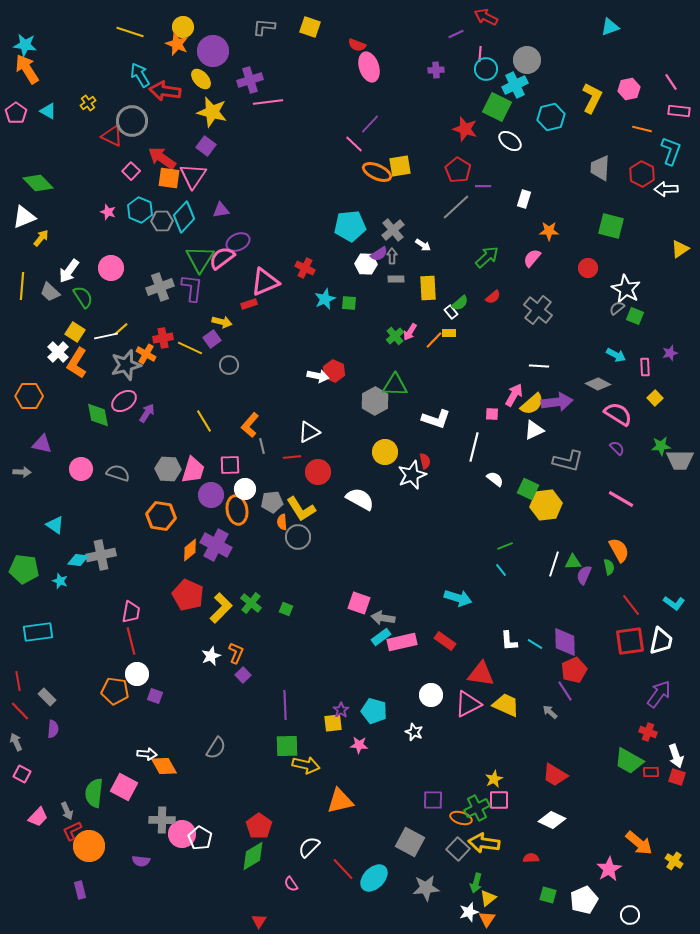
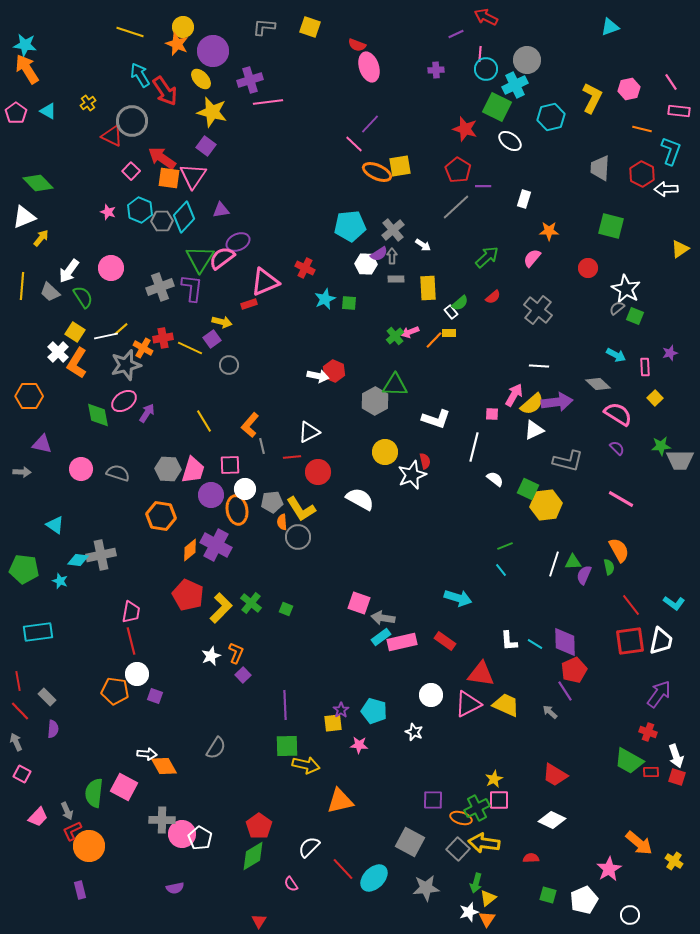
red arrow at (165, 91): rotated 132 degrees counterclockwise
pink arrow at (410, 332): rotated 36 degrees clockwise
orange cross at (146, 354): moved 3 px left, 6 px up
gray diamond at (598, 384): rotated 15 degrees clockwise
purple semicircle at (141, 861): moved 34 px right, 27 px down; rotated 18 degrees counterclockwise
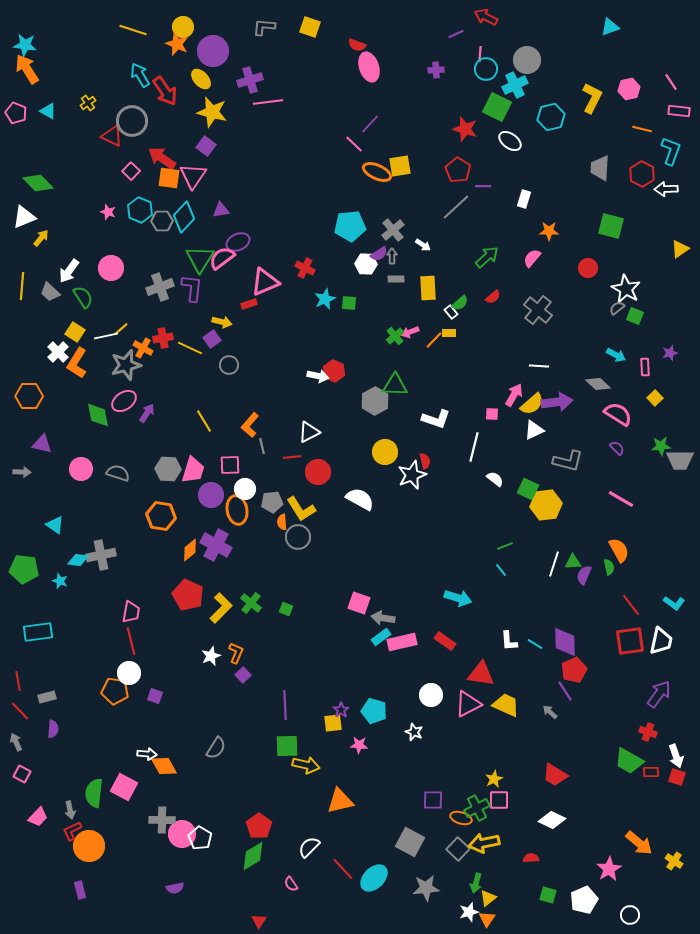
yellow line at (130, 32): moved 3 px right, 2 px up
pink pentagon at (16, 113): rotated 15 degrees counterclockwise
white circle at (137, 674): moved 8 px left, 1 px up
gray rectangle at (47, 697): rotated 60 degrees counterclockwise
gray arrow at (67, 811): moved 3 px right, 1 px up; rotated 12 degrees clockwise
yellow arrow at (484, 843): rotated 20 degrees counterclockwise
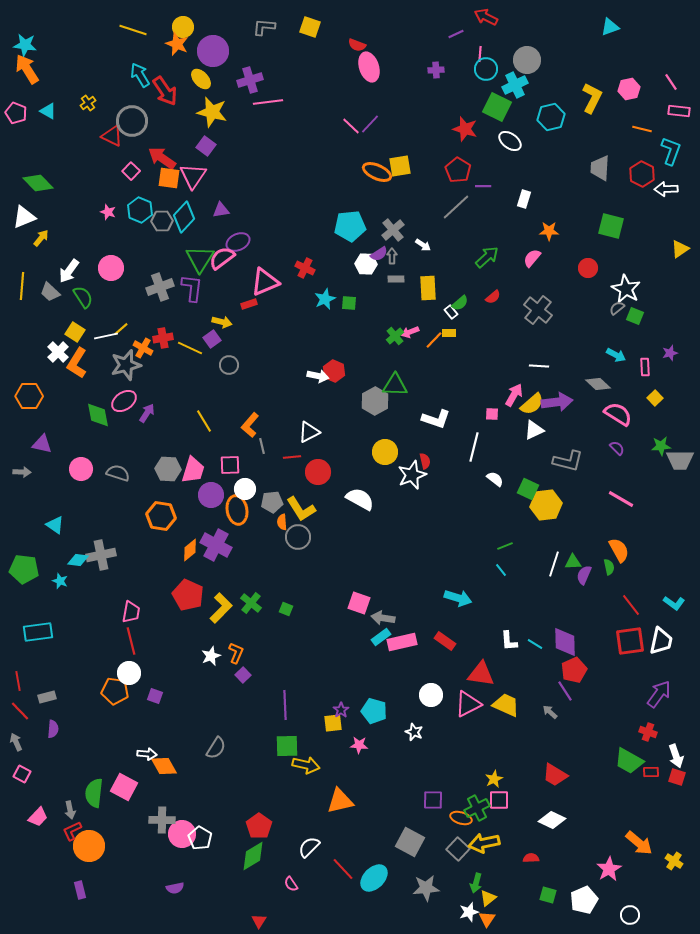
pink line at (354, 144): moved 3 px left, 18 px up
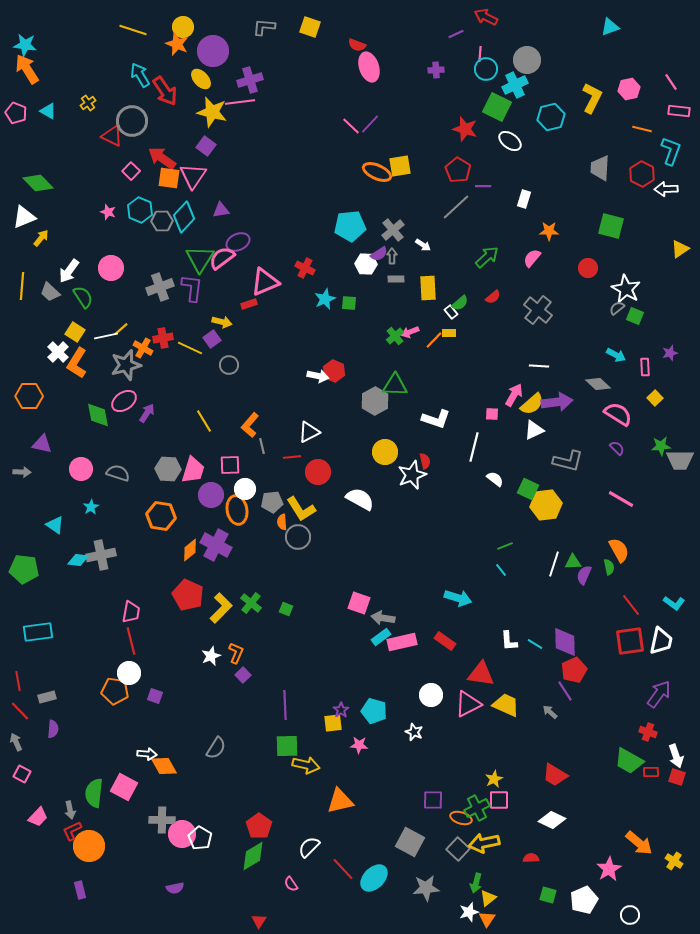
pink line at (268, 102): moved 28 px left
cyan star at (60, 581): moved 31 px right, 74 px up; rotated 21 degrees clockwise
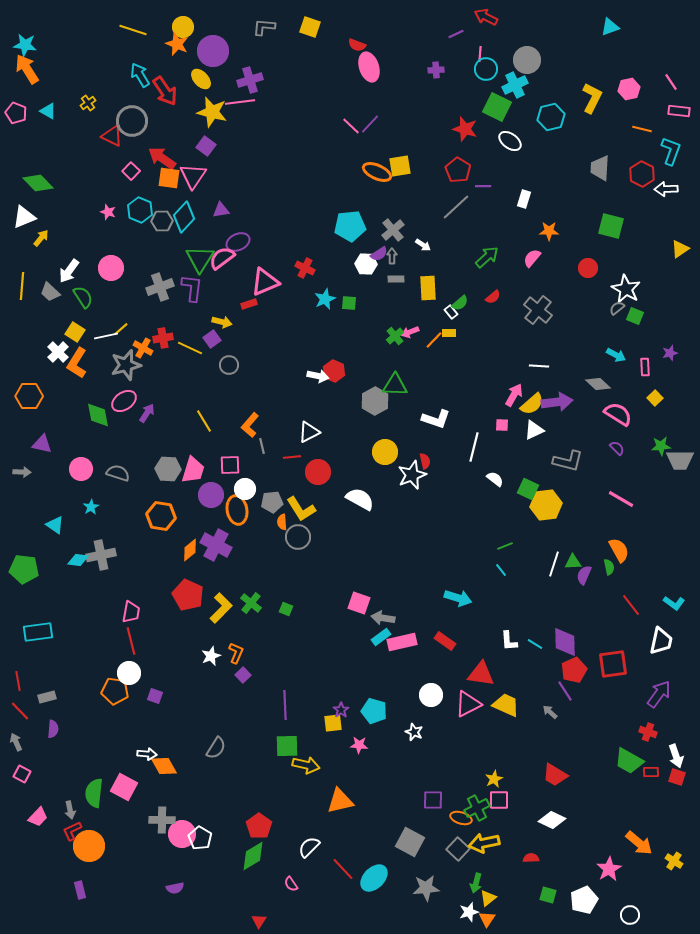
pink square at (492, 414): moved 10 px right, 11 px down
red square at (630, 641): moved 17 px left, 23 px down
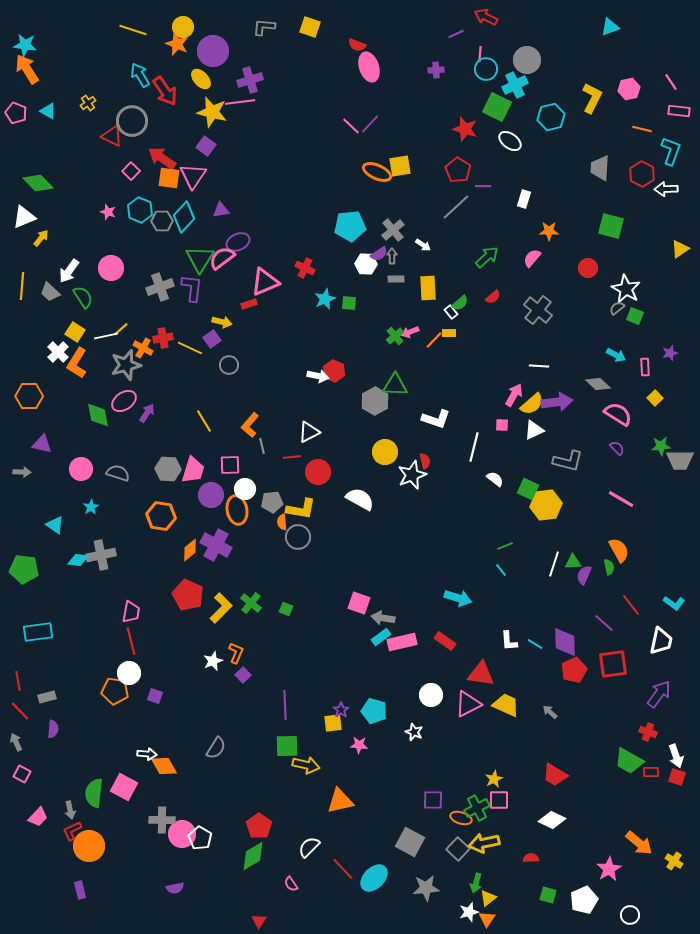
yellow L-shape at (301, 509): rotated 48 degrees counterclockwise
white star at (211, 656): moved 2 px right, 5 px down
purple line at (565, 691): moved 39 px right, 68 px up; rotated 15 degrees counterclockwise
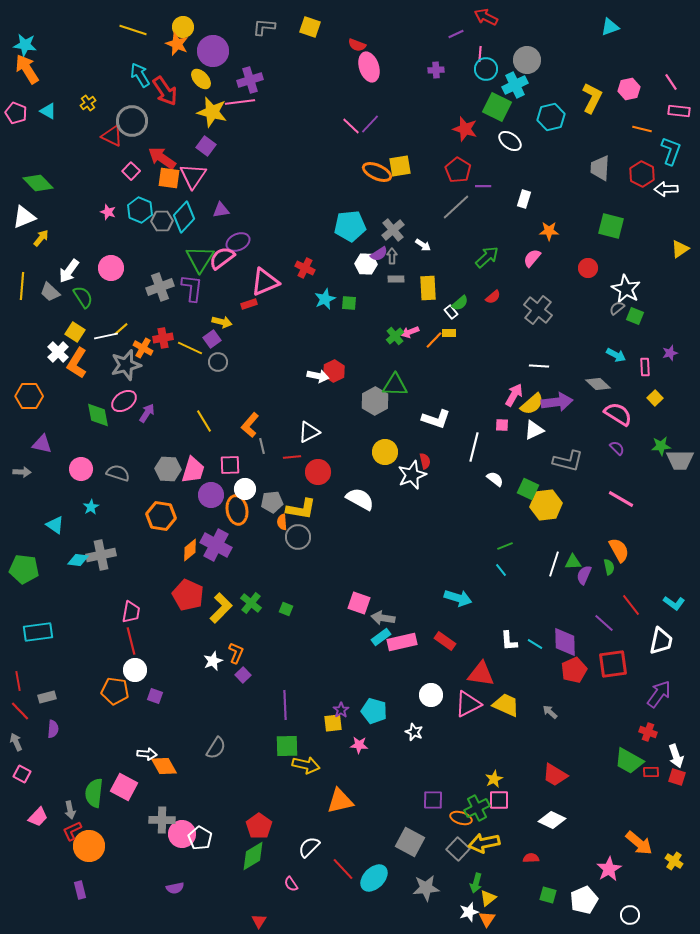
gray circle at (229, 365): moved 11 px left, 3 px up
red hexagon at (334, 371): rotated 10 degrees clockwise
white circle at (129, 673): moved 6 px right, 3 px up
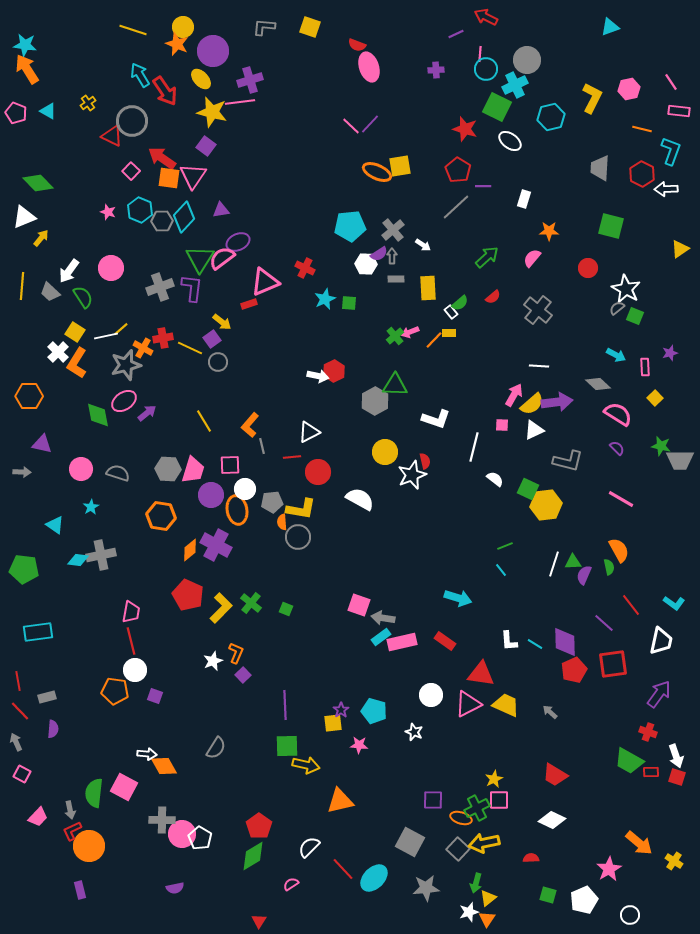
yellow arrow at (222, 322): rotated 24 degrees clockwise
purple arrow at (147, 413): rotated 18 degrees clockwise
green star at (661, 446): rotated 18 degrees clockwise
pink square at (359, 603): moved 2 px down
pink semicircle at (291, 884): rotated 91 degrees clockwise
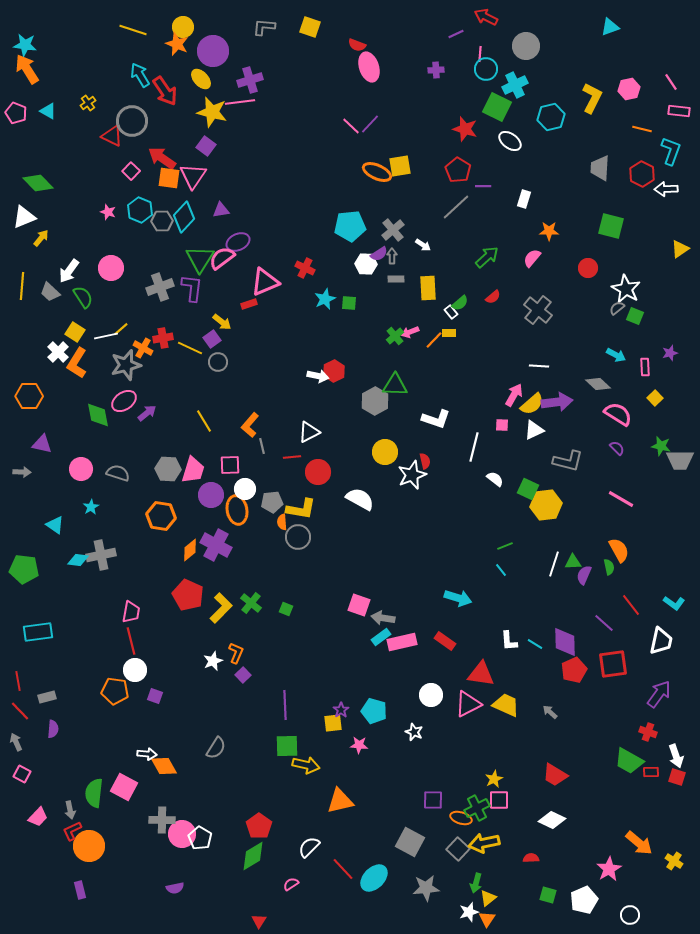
gray circle at (527, 60): moved 1 px left, 14 px up
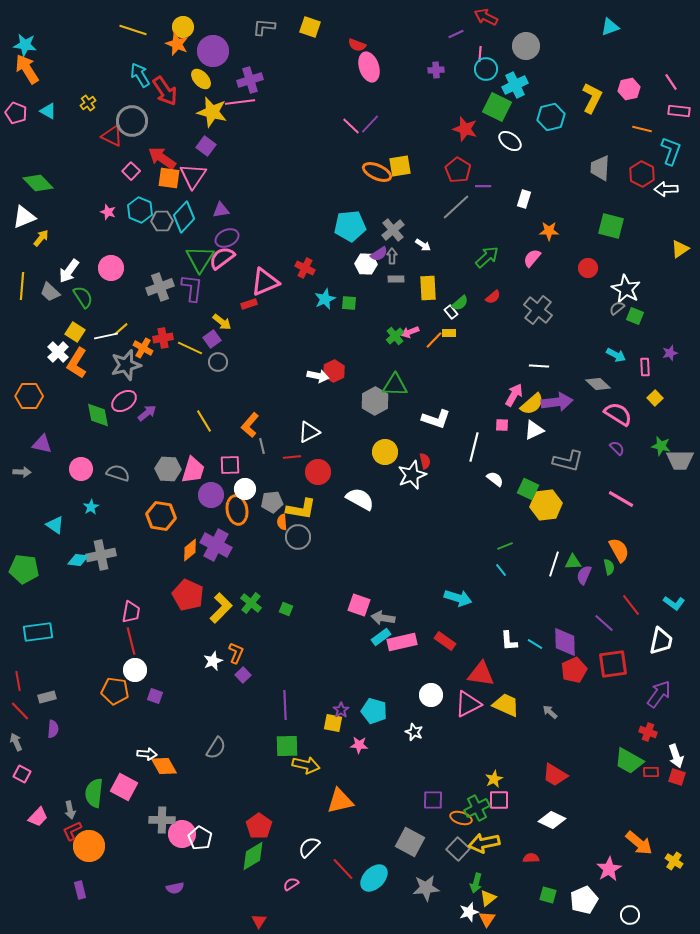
purple ellipse at (238, 242): moved 11 px left, 4 px up
yellow square at (333, 723): rotated 18 degrees clockwise
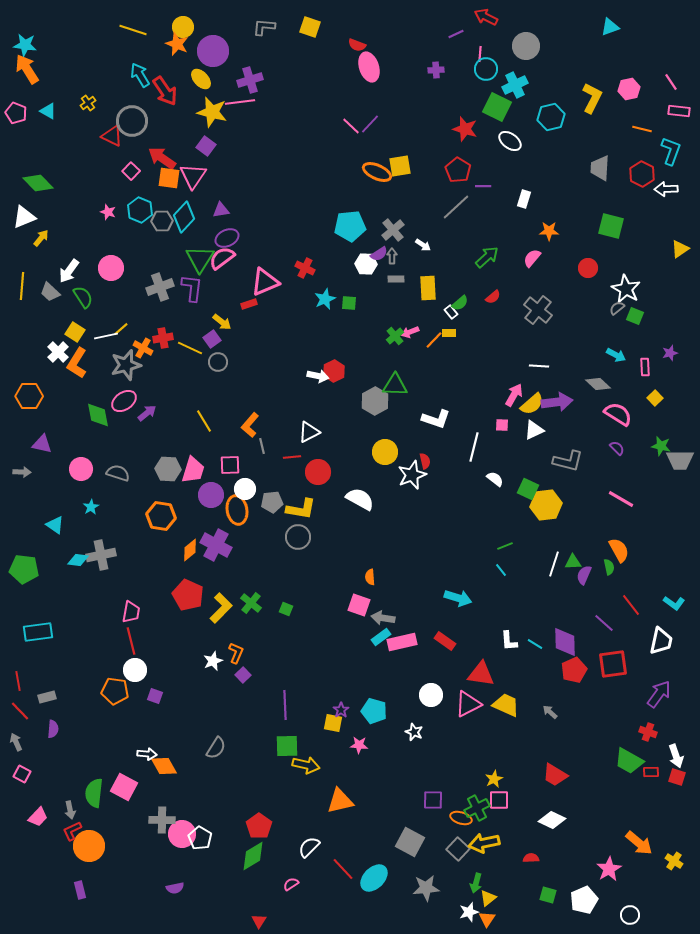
orange semicircle at (282, 522): moved 88 px right, 55 px down
